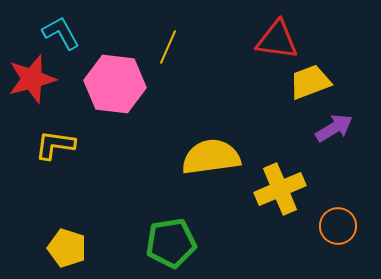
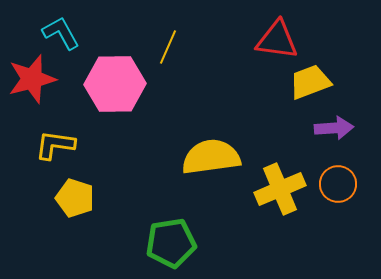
pink hexagon: rotated 8 degrees counterclockwise
purple arrow: rotated 27 degrees clockwise
orange circle: moved 42 px up
yellow pentagon: moved 8 px right, 50 px up
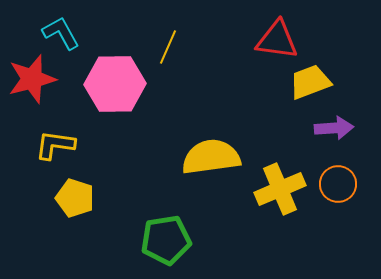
green pentagon: moved 5 px left, 3 px up
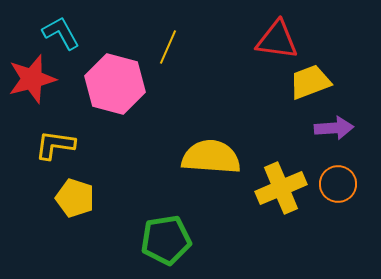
pink hexagon: rotated 16 degrees clockwise
yellow semicircle: rotated 12 degrees clockwise
yellow cross: moved 1 px right, 1 px up
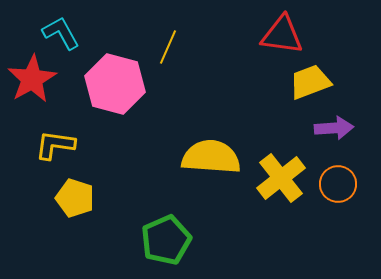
red triangle: moved 5 px right, 5 px up
red star: rotated 15 degrees counterclockwise
yellow cross: moved 10 px up; rotated 15 degrees counterclockwise
green pentagon: rotated 15 degrees counterclockwise
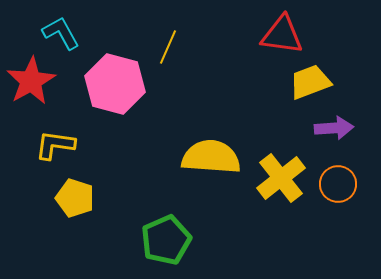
red star: moved 1 px left, 2 px down
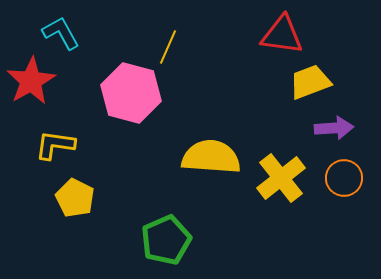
pink hexagon: moved 16 px right, 9 px down
orange circle: moved 6 px right, 6 px up
yellow pentagon: rotated 9 degrees clockwise
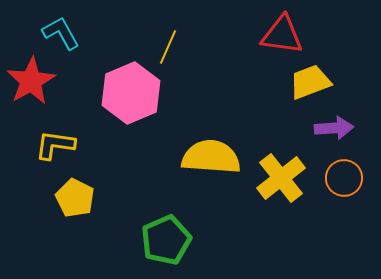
pink hexagon: rotated 22 degrees clockwise
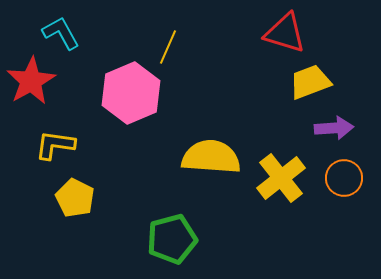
red triangle: moved 3 px right, 2 px up; rotated 9 degrees clockwise
green pentagon: moved 6 px right, 1 px up; rotated 9 degrees clockwise
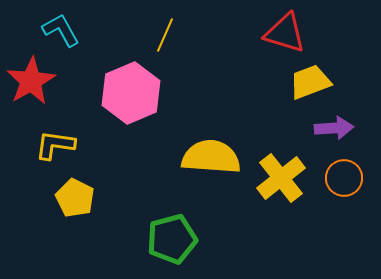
cyan L-shape: moved 3 px up
yellow line: moved 3 px left, 12 px up
